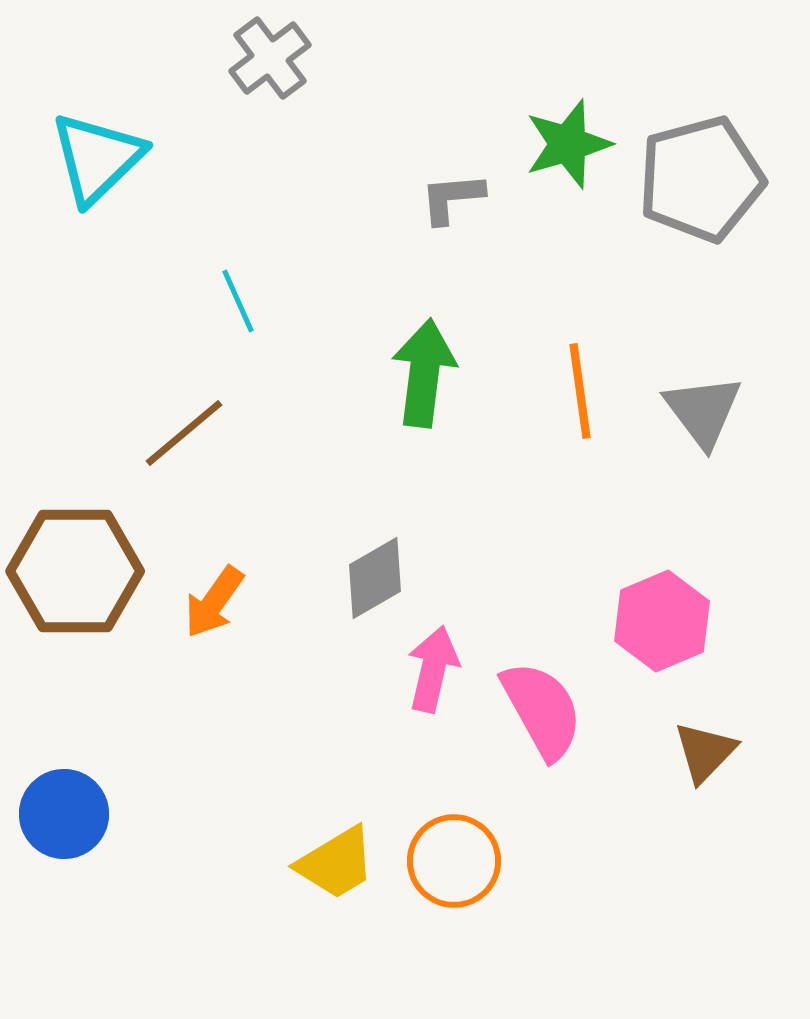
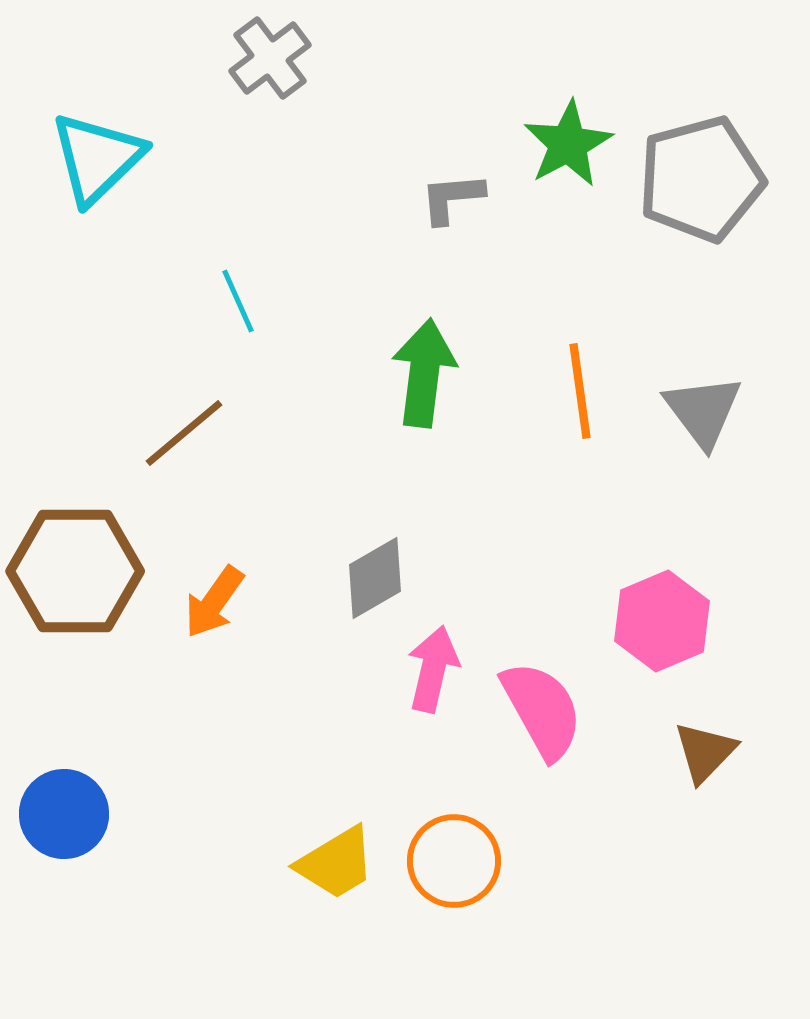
green star: rotated 12 degrees counterclockwise
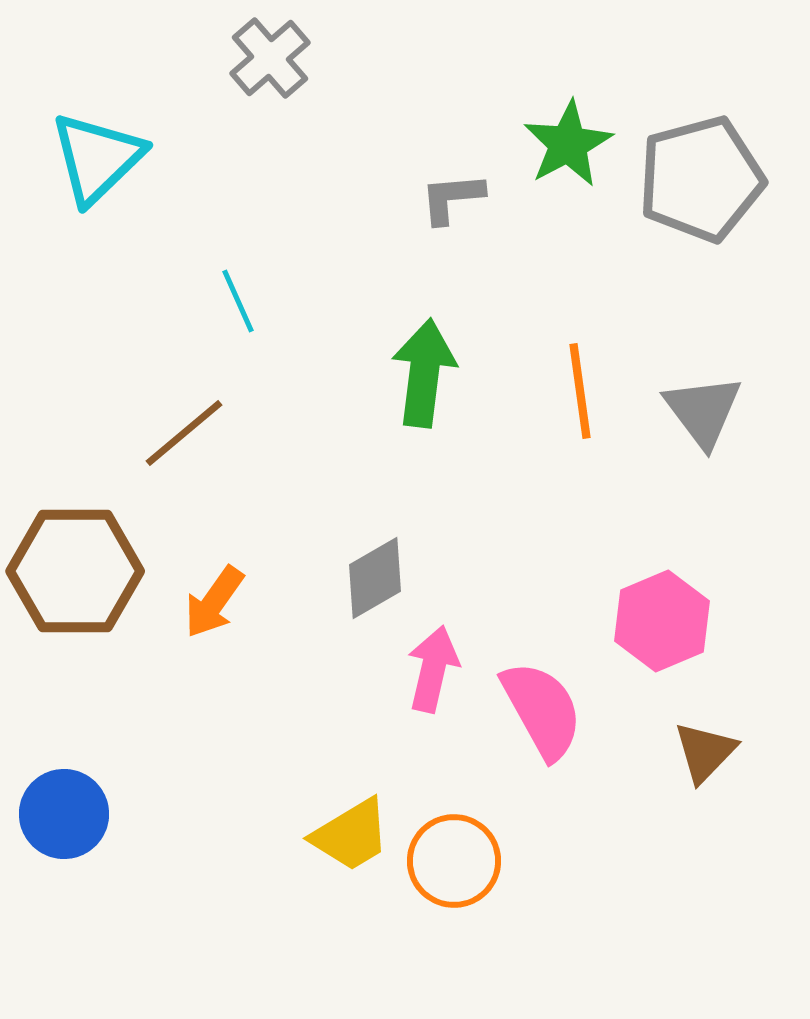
gray cross: rotated 4 degrees counterclockwise
yellow trapezoid: moved 15 px right, 28 px up
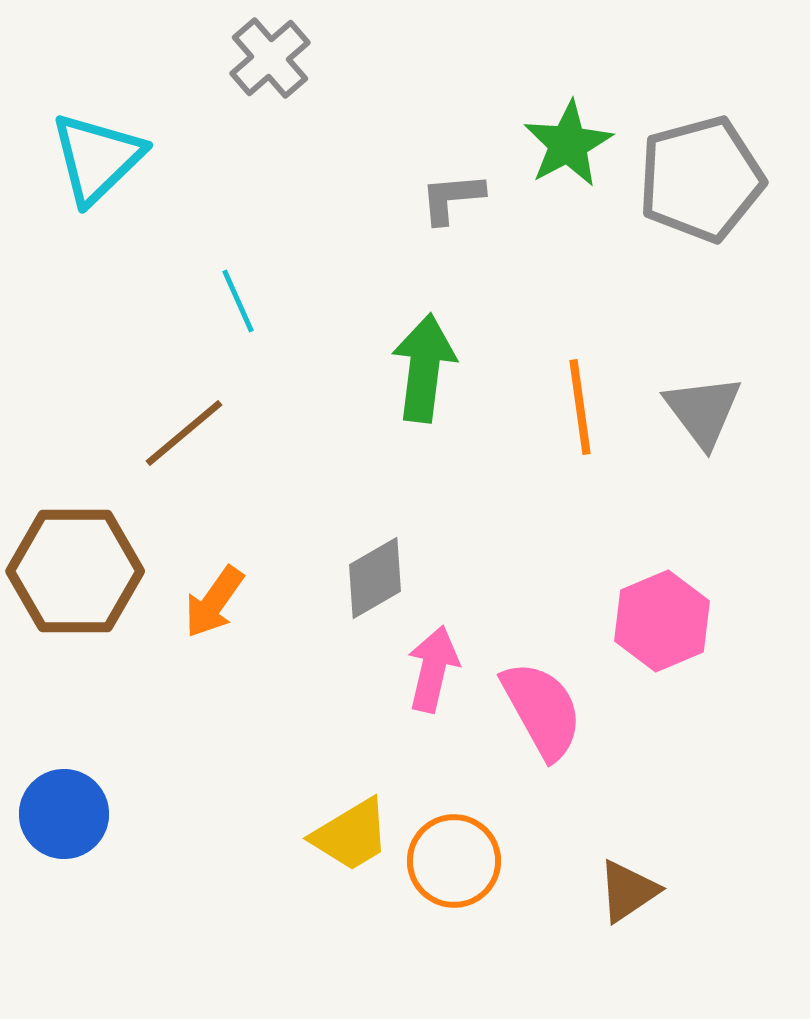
green arrow: moved 5 px up
orange line: moved 16 px down
brown triangle: moved 77 px left, 139 px down; rotated 12 degrees clockwise
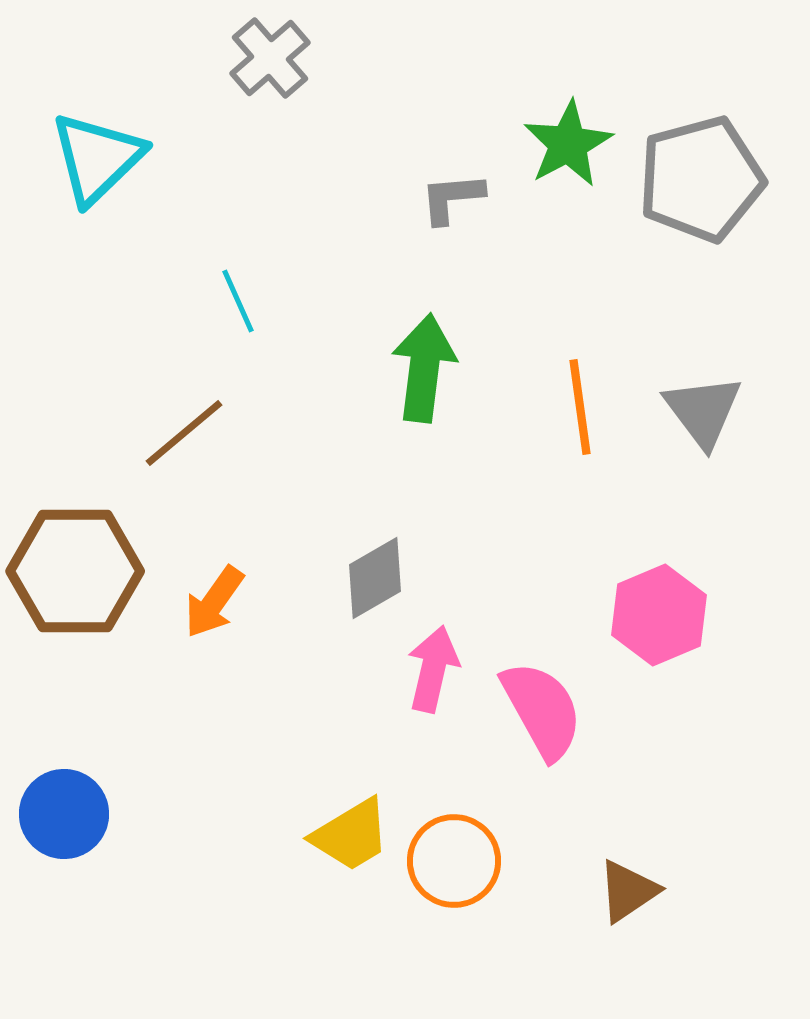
pink hexagon: moved 3 px left, 6 px up
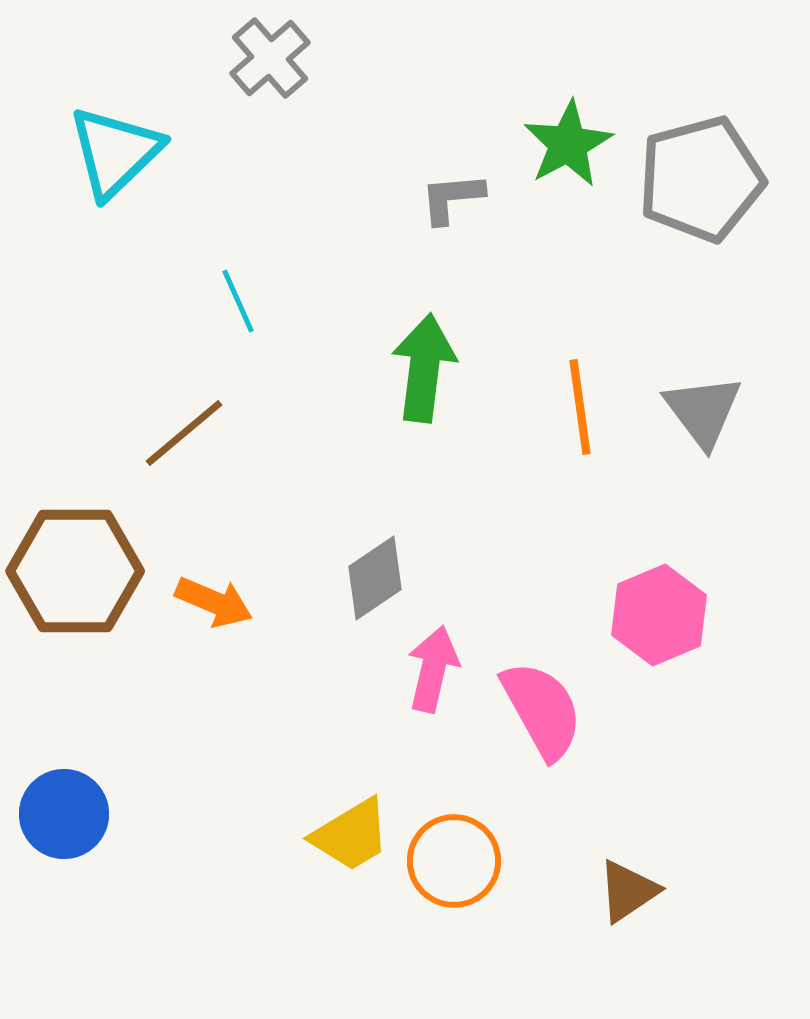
cyan triangle: moved 18 px right, 6 px up
gray diamond: rotated 4 degrees counterclockwise
orange arrow: rotated 102 degrees counterclockwise
